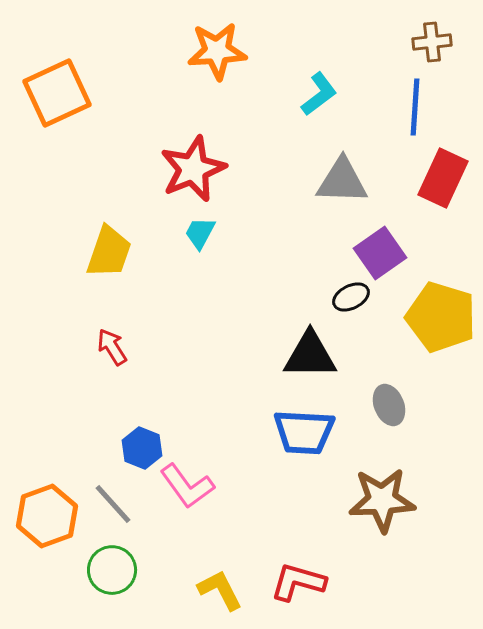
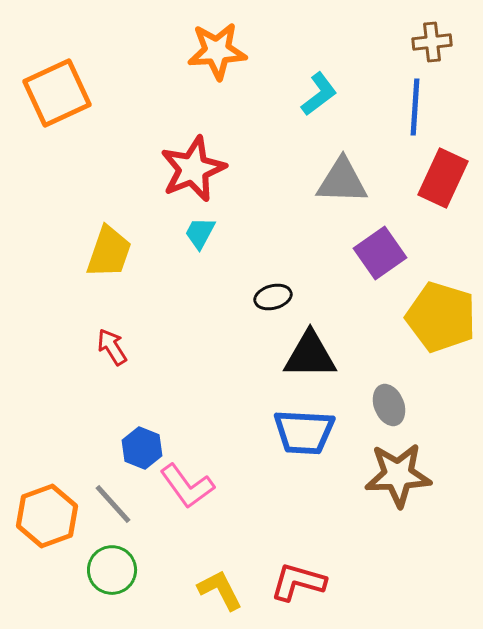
black ellipse: moved 78 px left; rotated 12 degrees clockwise
brown star: moved 16 px right, 25 px up
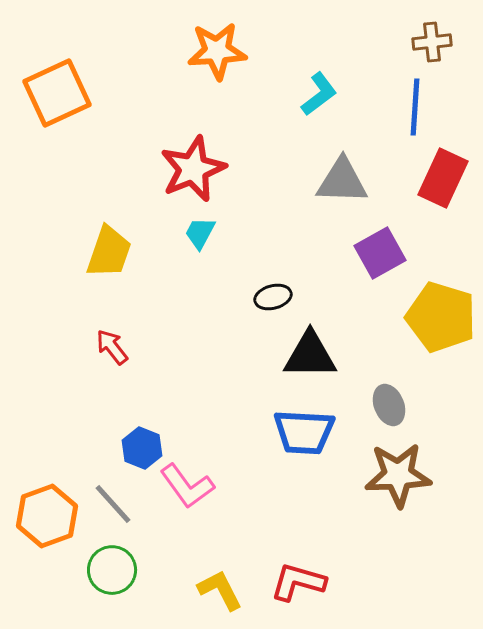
purple square: rotated 6 degrees clockwise
red arrow: rotated 6 degrees counterclockwise
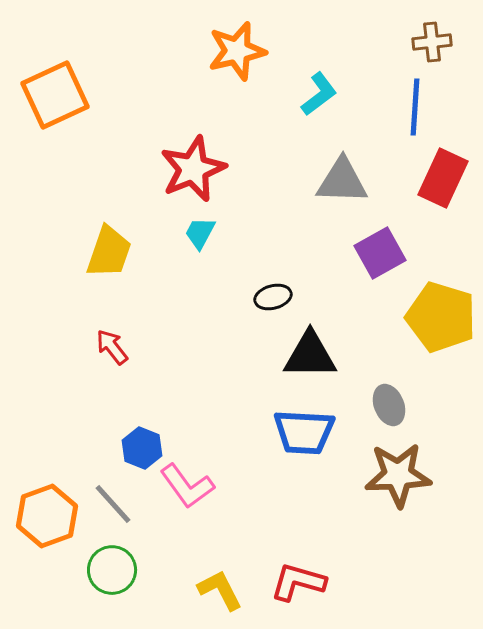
orange star: moved 20 px right; rotated 10 degrees counterclockwise
orange square: moved 2 px left, 2 px down
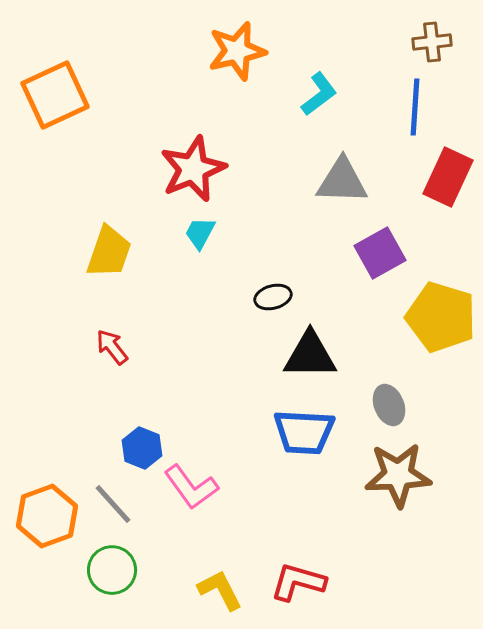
red rectangle: moved 5 px right, 1 px up
pink L-shape: moved 4 px right, 1 px down
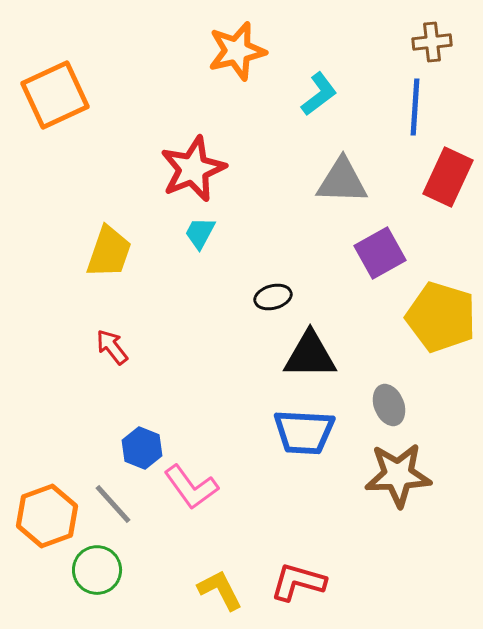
green circle: moved 15 px left
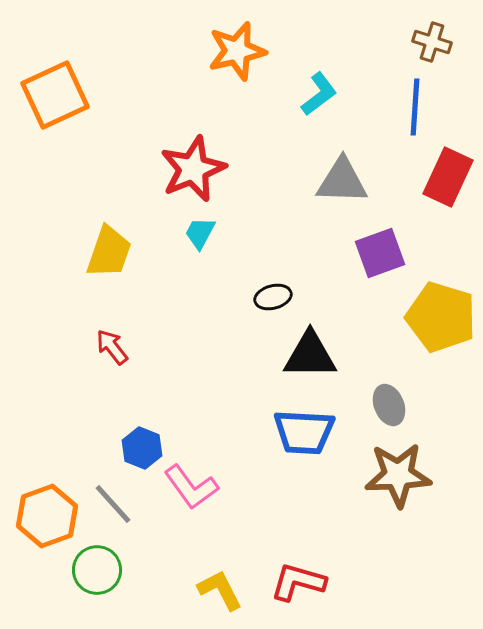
brown cross: rotated 24 degrees clockwise
purple square: rotated 9 degrees clockwise
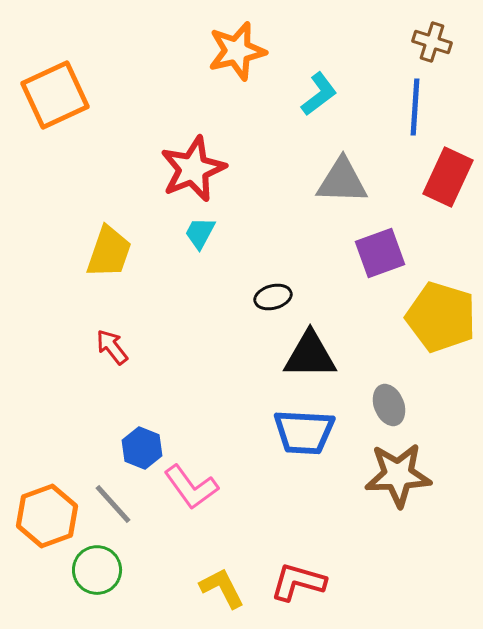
yellow L-shape: moved 2 px right, 2 px up
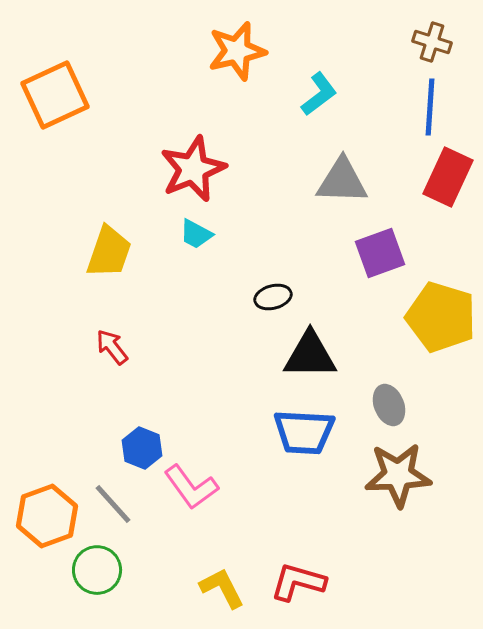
blue line: moved 15 px right
cyan trapezoid: moved 4 px left, 1 px down; rotated 90 degrees counterclockwise
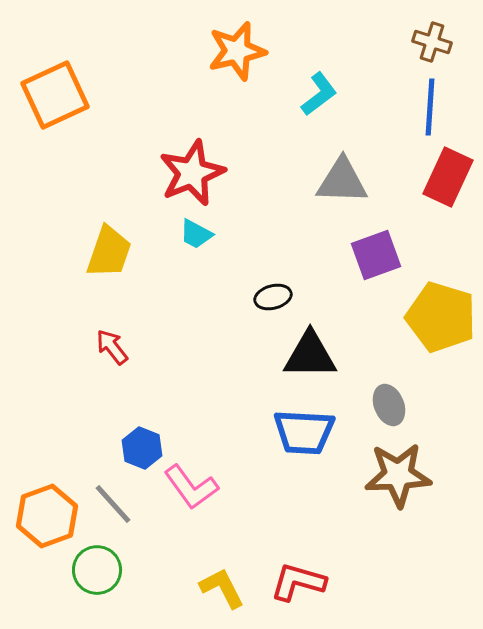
red star: moved 1 px left, 4 px down
purple square: moved 4 px left, 2 px down
